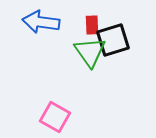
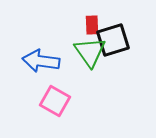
blue arrow: moved 39 px down
pink square: moved 16 px up
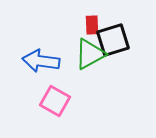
green triangle: moved 2 px down; rotated 36 degrees clockwise
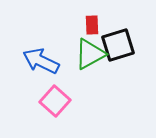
black square: moved 5 px right, 5 px down
blue arrow: rotated 18 degrees clockwise
pink square: rotated 12 degrees clockwise
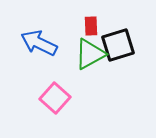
red rectangle: moved 1 px left, 1 px down
blue arrow: moved 2 px left, 18 px up
pink square: moved 3 px up
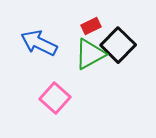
red rectangle: rotated 66 degrees clockwise
black square: rotated 28 degrees counterclockwise
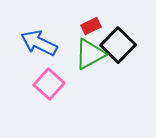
pink square: moved 6 px left, 14 px up
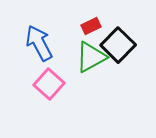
blue arrow: rotated 36 degrees clockwise
green triangle: moved 1 px right, 3 px down
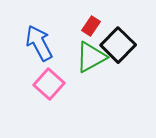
red rectangle: rotated 30 degrees counterclockwise
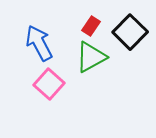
black square: moved 12 px right, 13 px up
